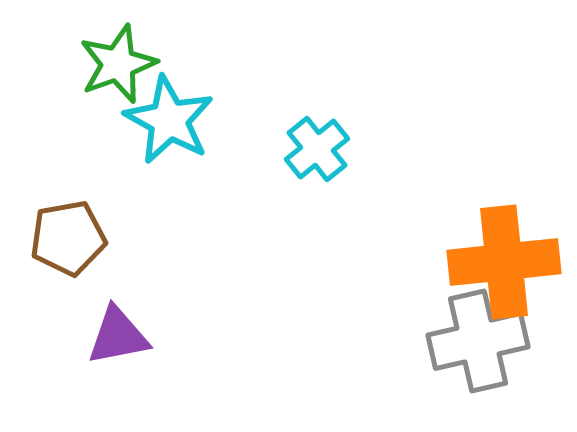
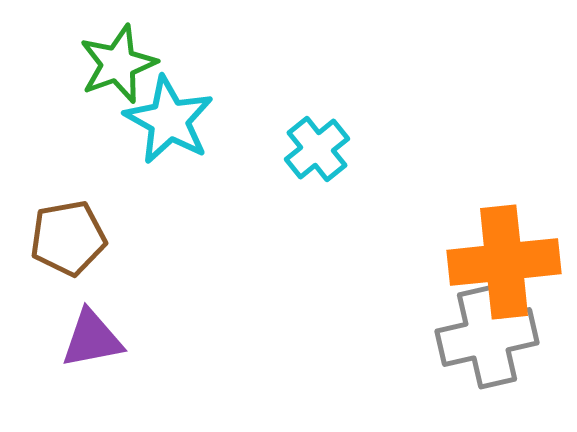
purple triangle: moved 26 px left, 3 px down
gray cross: moved 9 px right, 4 px up
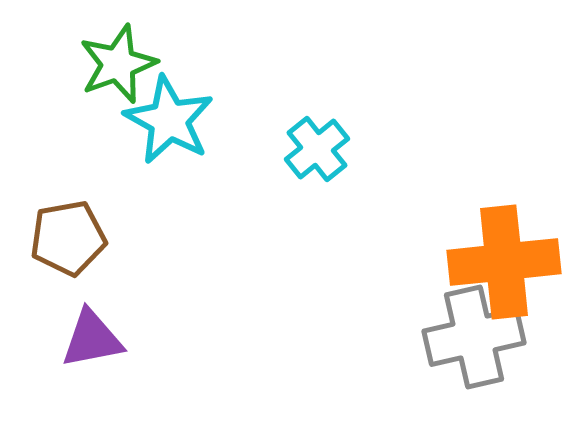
gray cross: moved 13 px left
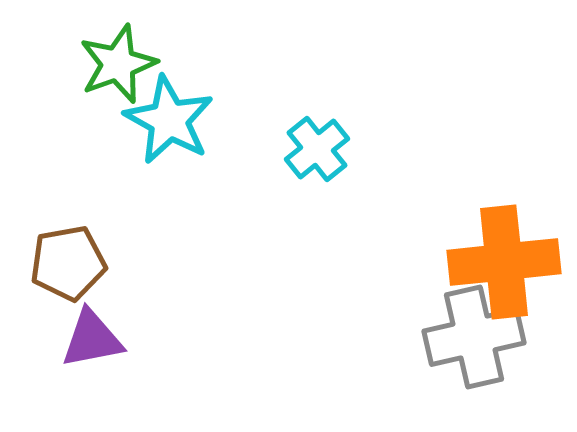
brown pentagon: moved 25 px down
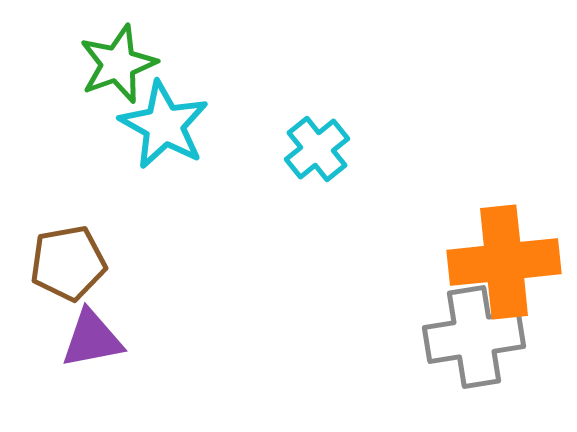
cyan star: moved 5 px left, 5 px down
gray cross: rotated 4 degrees clockwise
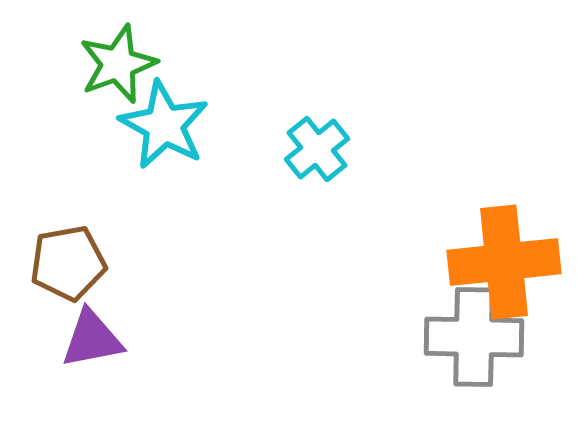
gray cross: rotated 10 degrees clockwise
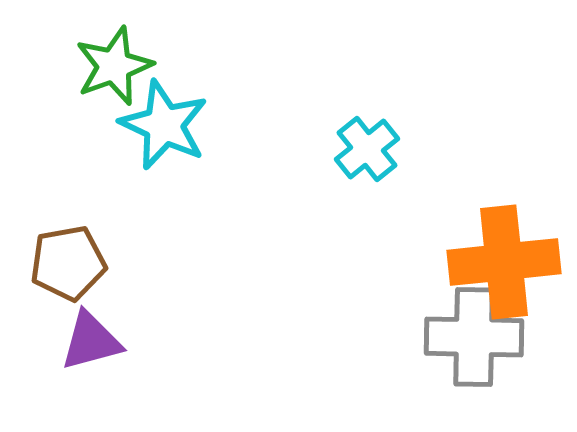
green star: moved 4 px left, 2 px down
cyan star: rotated 4 degrees counterclockwise
cyan cross: moved 50 px right
purple triangle: moved 1 px left, 2 px down; rotated 4 degrees counterclockwise
